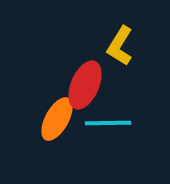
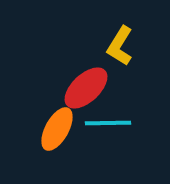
red ellipse: moved 1 px right, 3 px down; rotated 24 degrees clockwise
orange ellipse: moved 10 px down
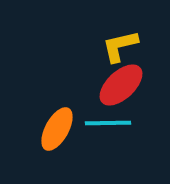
yellow L-shape: rotated 45 degrees clockwise
red ellipse: moved 35 px right, 3 px up
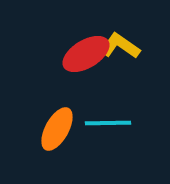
yellow L-shape: rotated 48 degrees clockwise
red ellipse: moved 35 px left, 31 px up; rotated 12 degrees clockwise
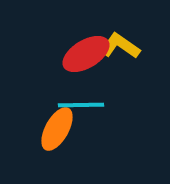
cyan line: moved 27 px left, 18 px up
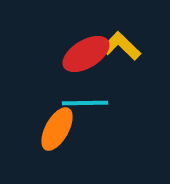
yellow L-shape: moved 1 px right; rotated 9 degrees clockwise
cyan line: moved 4 px right, 2 px up
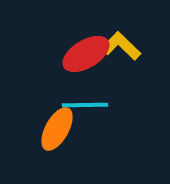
cyan line: moved 2 px down
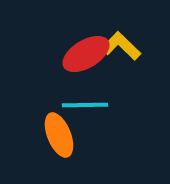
orange ellipse: moved 2 px right, 6 px down; rotated 51 degrees counterclockwise
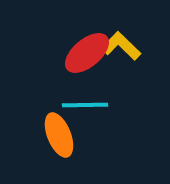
red ellipse: moved 1 px right, 1 px up; rotated 9 degrees counterclockwise
